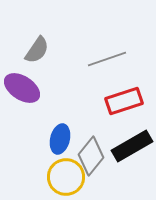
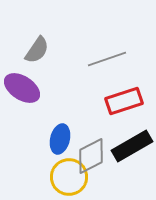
gray diamond: rotated 24 degrees clockwise
yellow circle: moved 3 px right
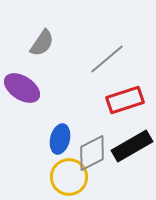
gray semicircle: moved 5 px right, 7 px up
gray line: rotated 21 degrees counterclockwise
red rectangle: moved 1 px right, 1 px up
gray diamond: moved 1 px right, 3 px up
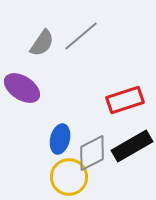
gray line: moved 26 px left, 23 px up
